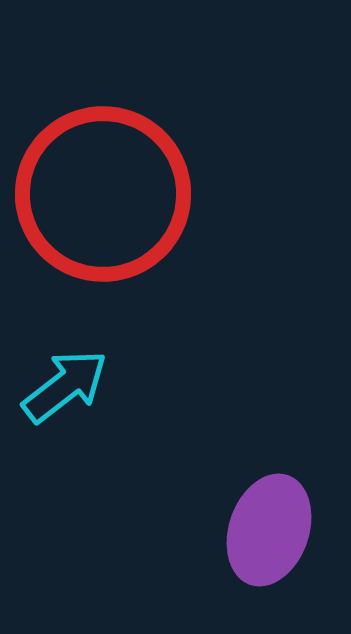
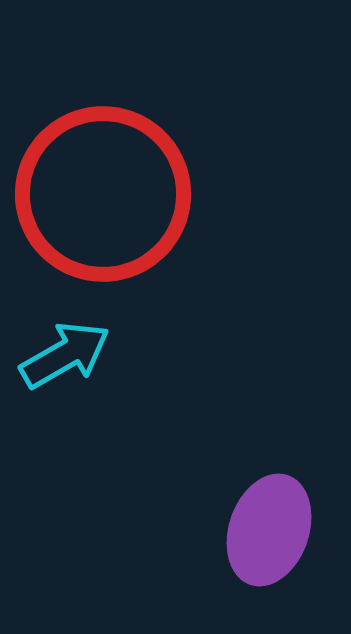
cyan arrow: moved 31 px up; rotated 8 degrees clockwise
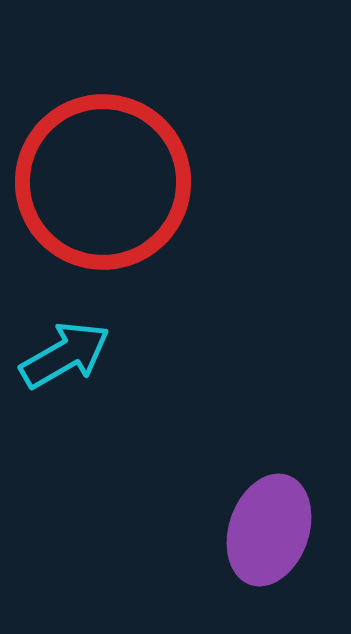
red circle: moved 12 px up
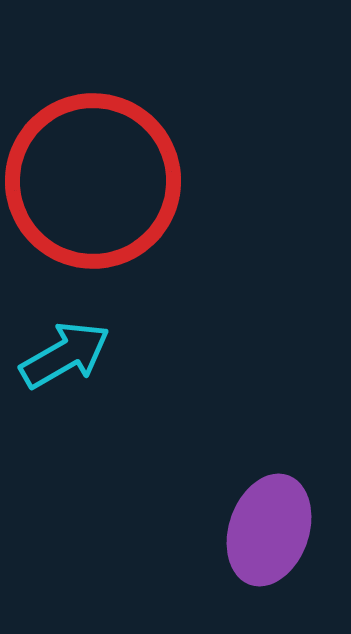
red circle: moved 10 px left, 1 px up
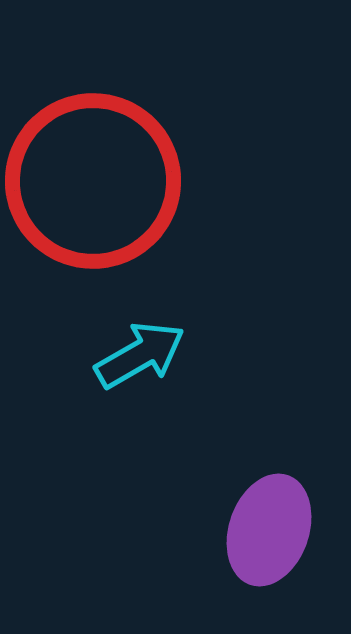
cyan arrow: moved 75 px right
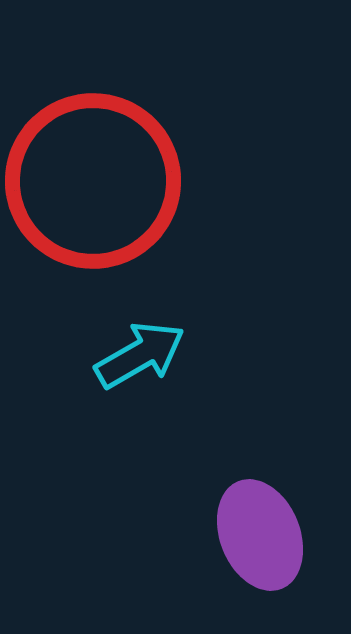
purple ellipse: moved 9 px left, 5 px down; rotated 41 degrees counterclockwise
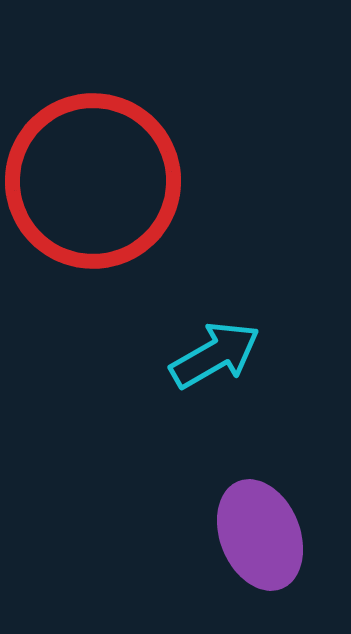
cyan arrow: moved 75 px right
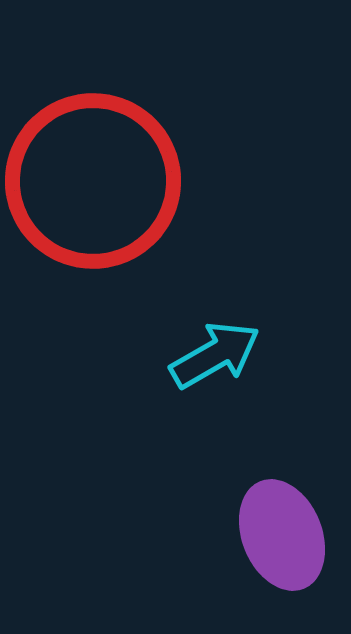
purple ellipse: moved 22 px right
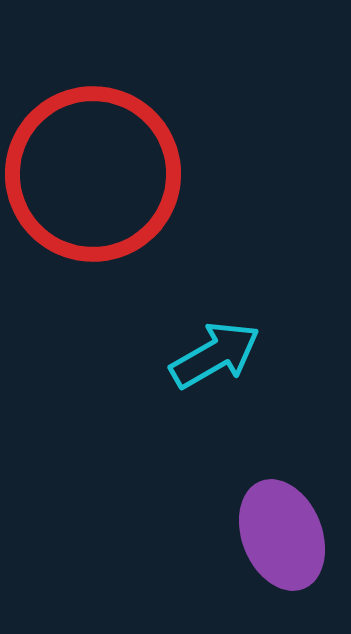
red circle: moved 7 px up
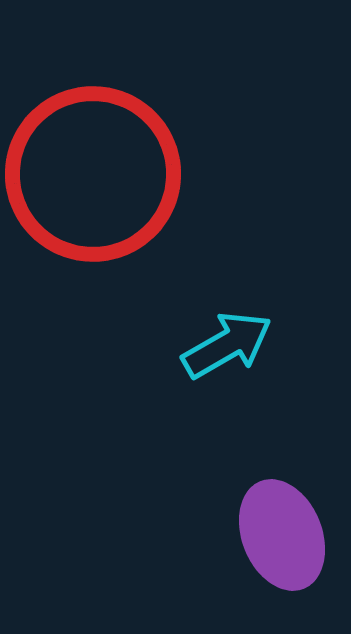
cyan arrow: moved 12 px right, 10 px up
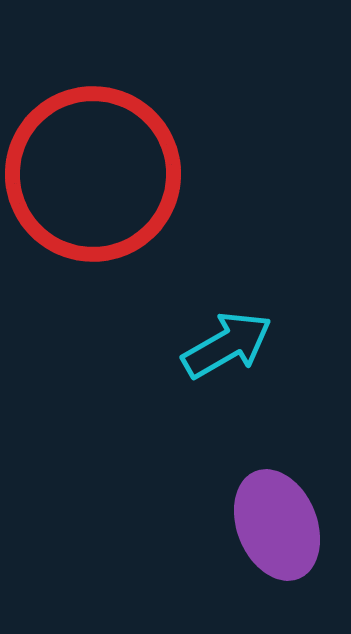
purple ellipse: moved 5 px left, 10 px up
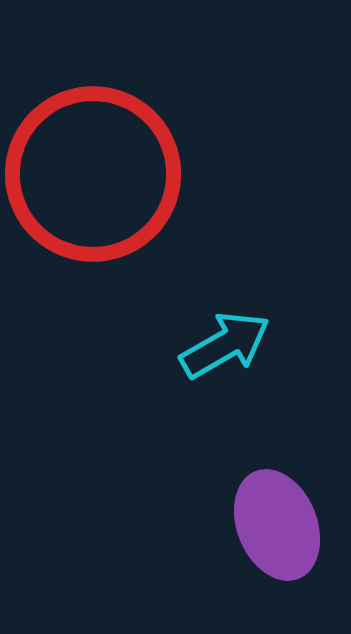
cyan arrow: moved 2 px left
